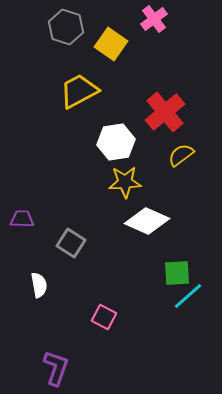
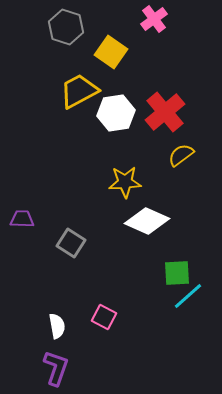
yellow square: moved 8 px down
white hexagon: moved 29 px up
white semicircle: moved 18 px right, 41 px down
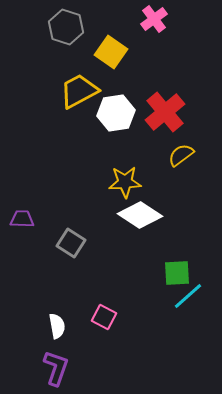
white diamond: moved 7 px left, 6 px up; rotated 9 degrees clockwise
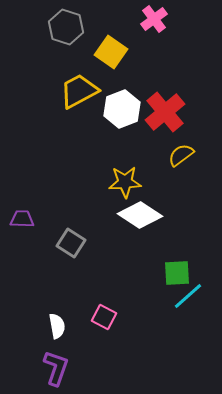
white hexagon: moved 6 px right, 4 px up; rotated 12 degrees counterclockwise
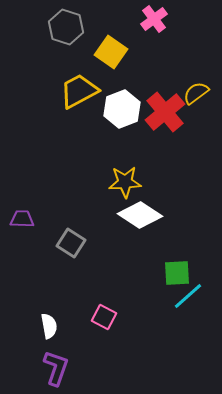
yellow semicircle: moved 15 px right, 62 px up
white semicircle: moved 8 px left
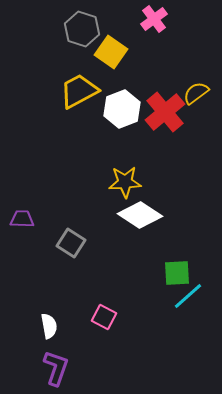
gray hexagon: moved 16 px right, 2 px down
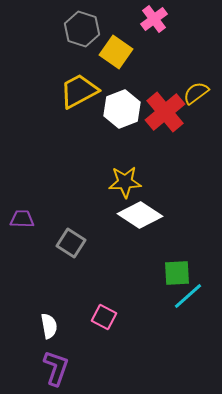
yellow square: moved 5 px right
